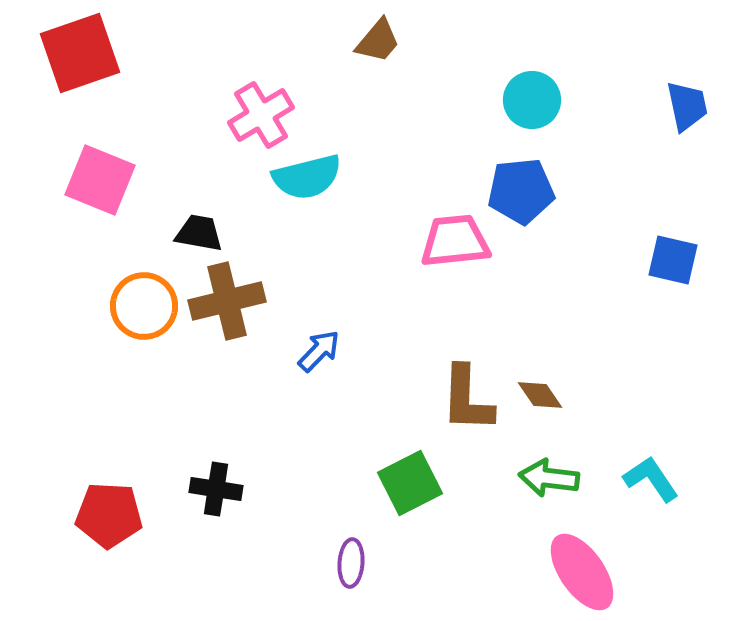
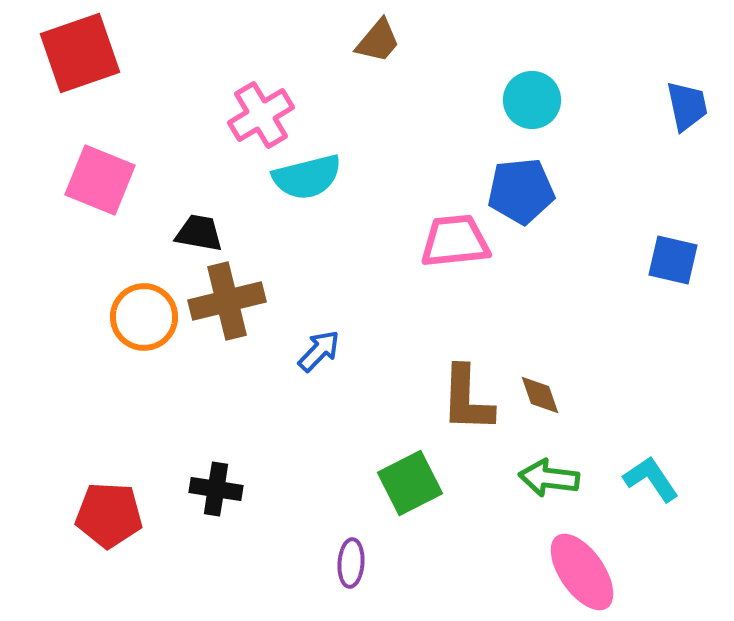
orange circle: moved 11 px down
brown diamond: rotated 15 degrees clockwise
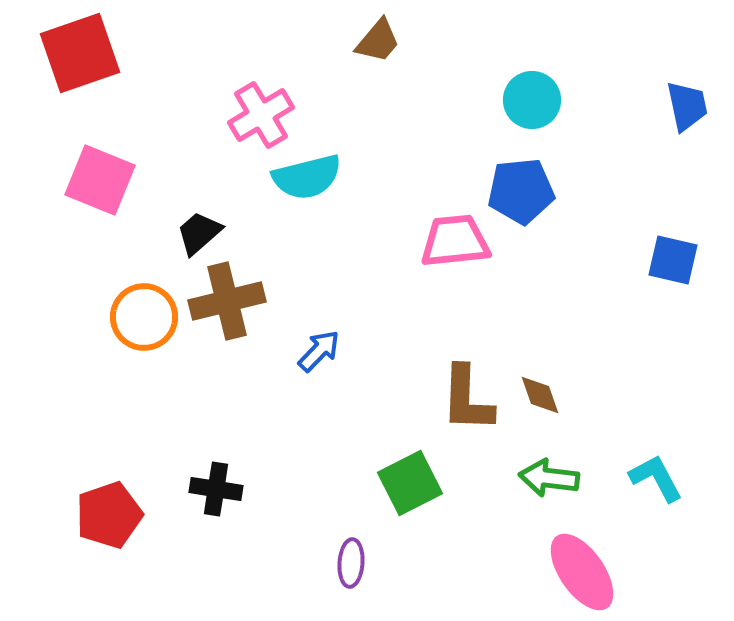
black trapezoid: rotated 51 degrees counterclockwise
cyan L-shape: moved 5 px right, 1 px up; rotated 6 degrees clockwise
red pentagon: rotated 22 degrees counterclockwise
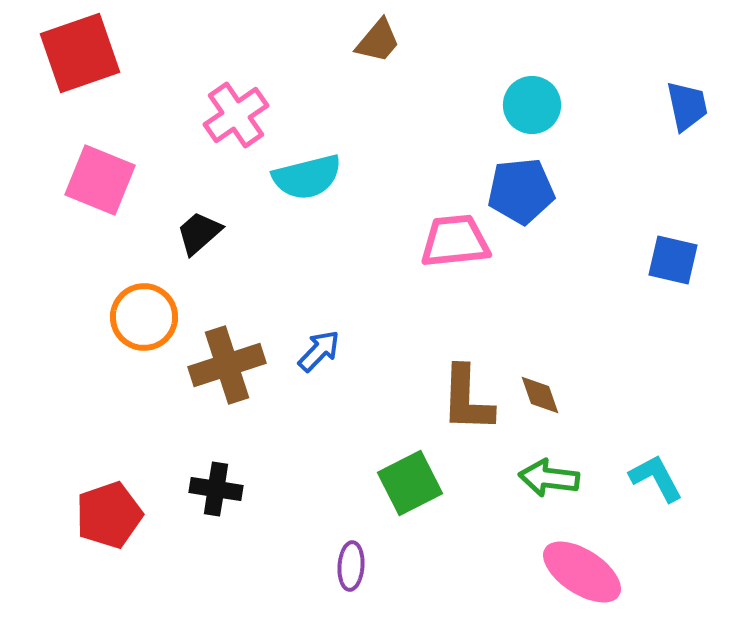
cyan circle: moved 5 px down
pink cross: moved 25 px left; rotated 4 degrees counterclockwise
brown cross: moved 64 px down; rotated 4 degrees counterclockwise
purple ellipse: moved 3 px down
pink ellipse: rotated 22 degrees counterclockwise
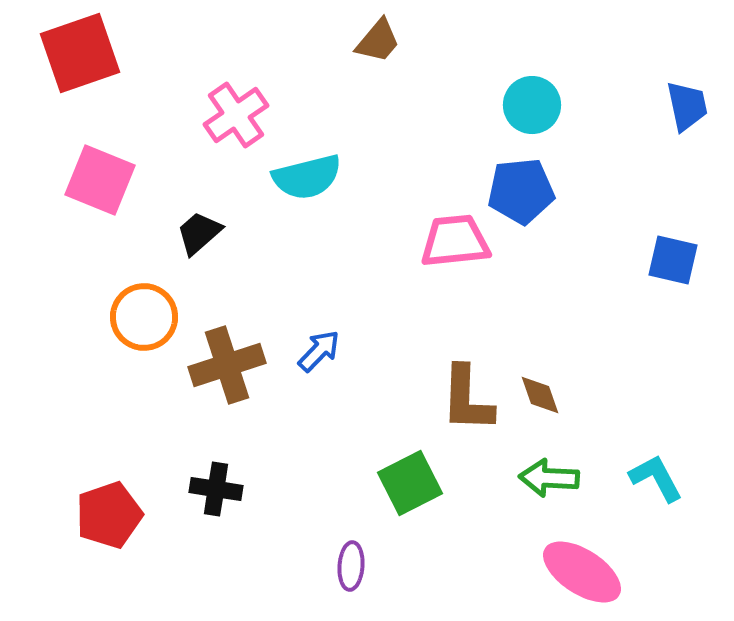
green arrow: rotated 4 degrees counterclockwise
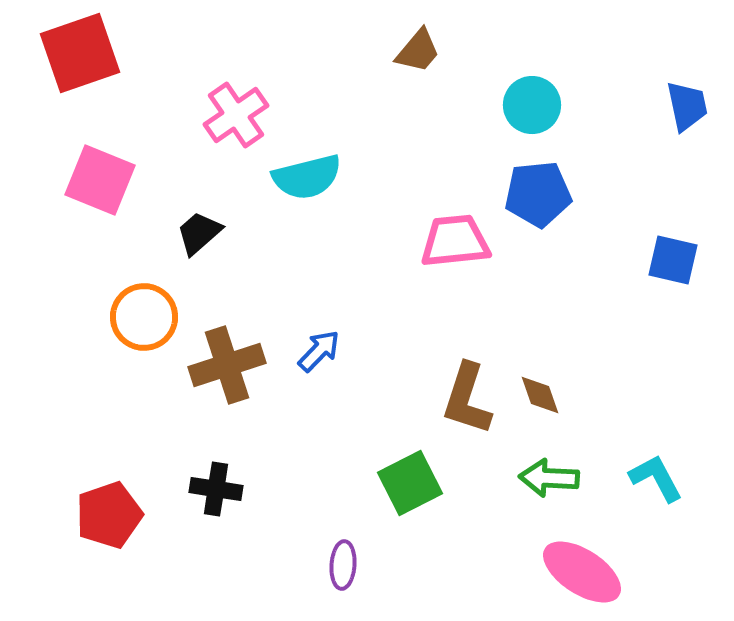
brown trapezoid: moved 40 px right, 10 px down
blue pentagon: moved 17 px right, 3 px down
brown L-shape: rotated 16 degrees clockwise
purple ellipse: moved 8 px left, 1 px up
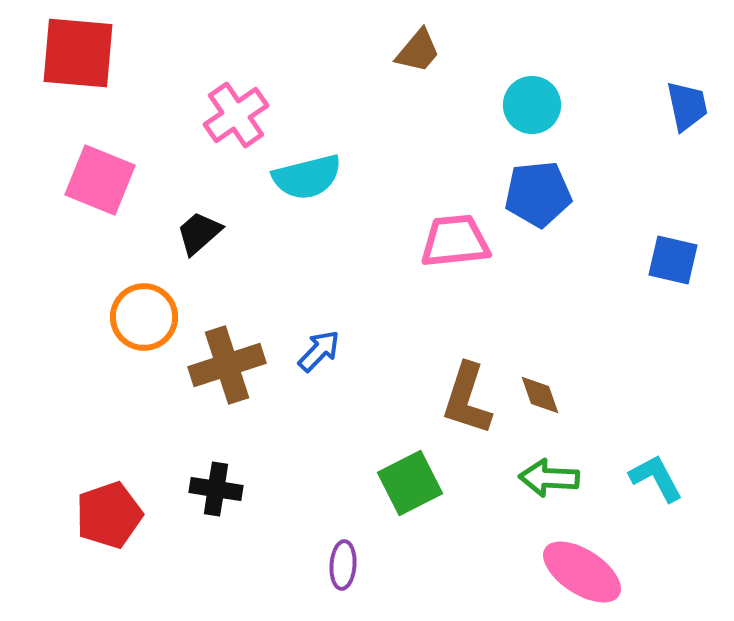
red square: moved 2 px left; rotated 24 degrees clockwise
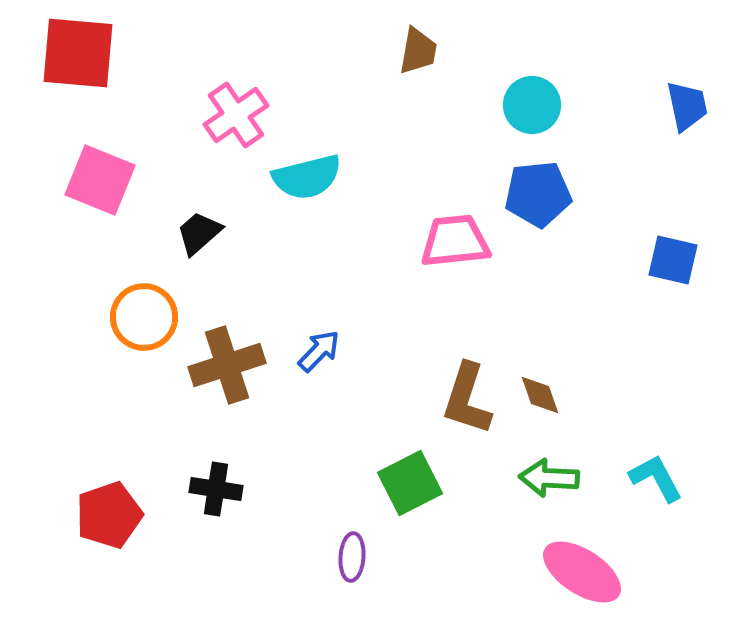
brown trapezoid: rotated 30 degrees counterclockwise
purple ellipse: moved 9 px right, 8 px up
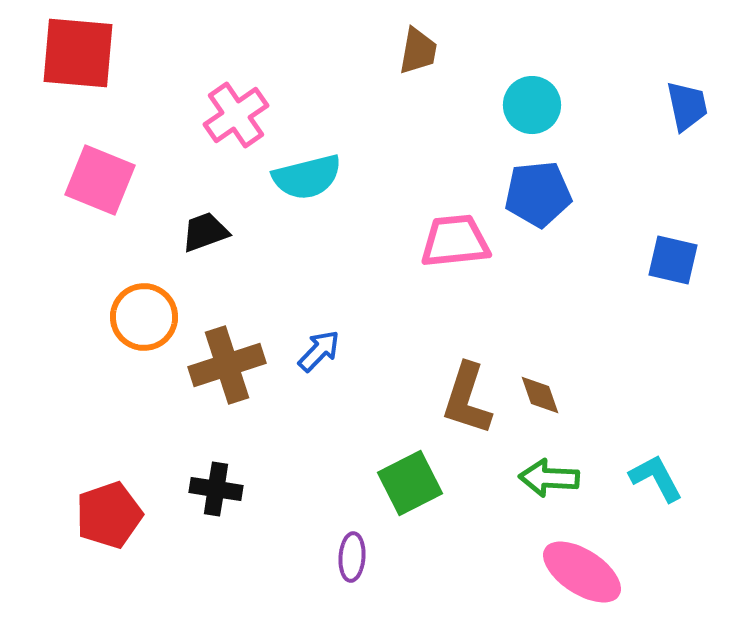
black trapezoid: moved 6 px right, 1 px up; rotated 21 degrees clockwise
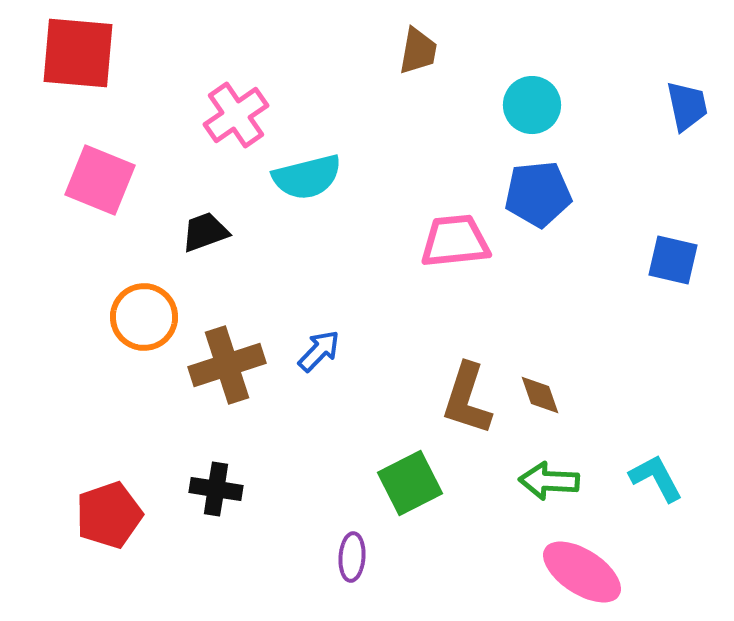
green arrow: moved 3 px down
